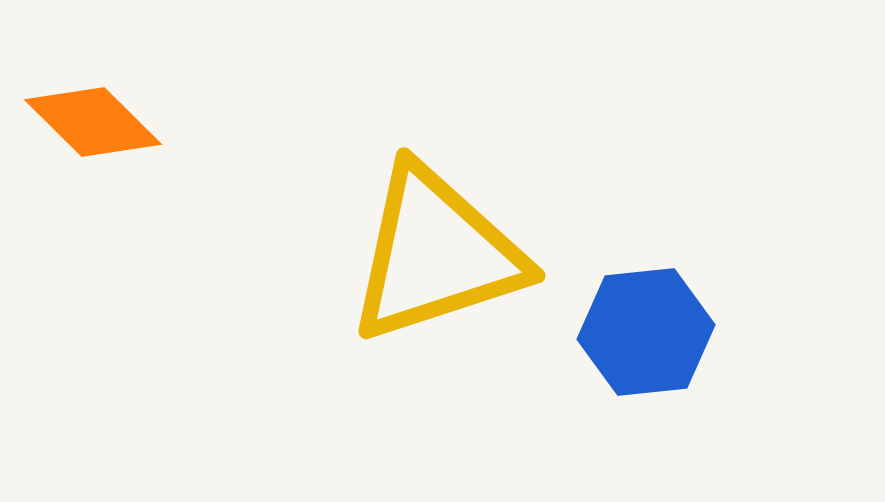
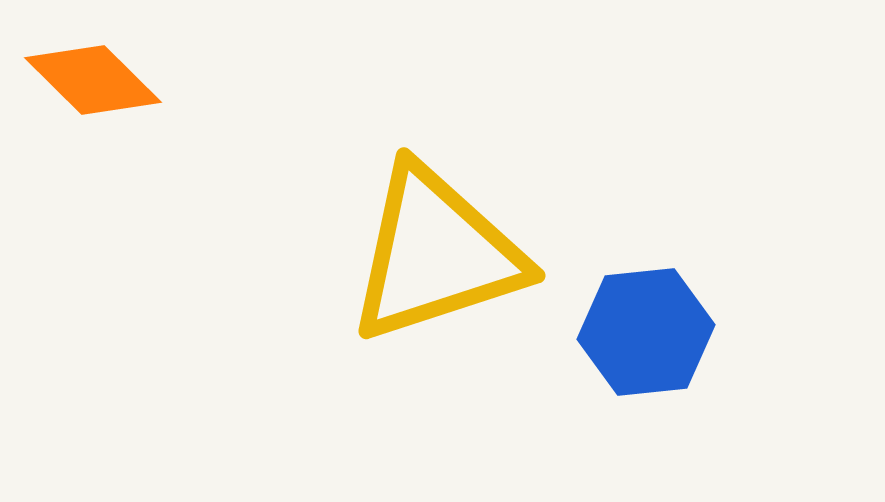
orange diamond: moved 42 px up
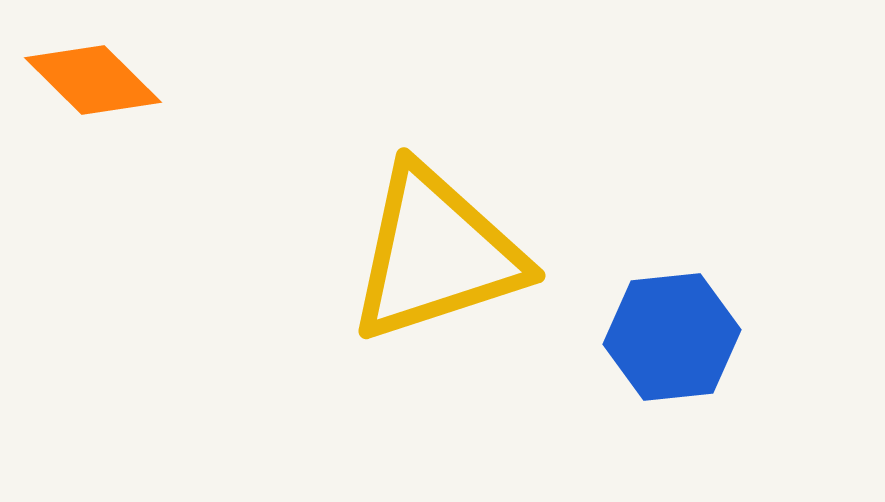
blue hexagon: moved 26 px right, 5 px down
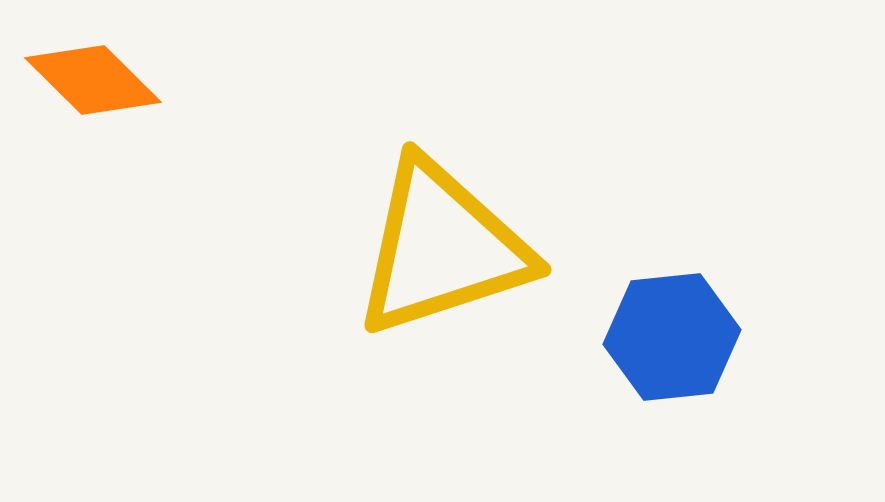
yellow triangle: moved 6 px right, 6 px up
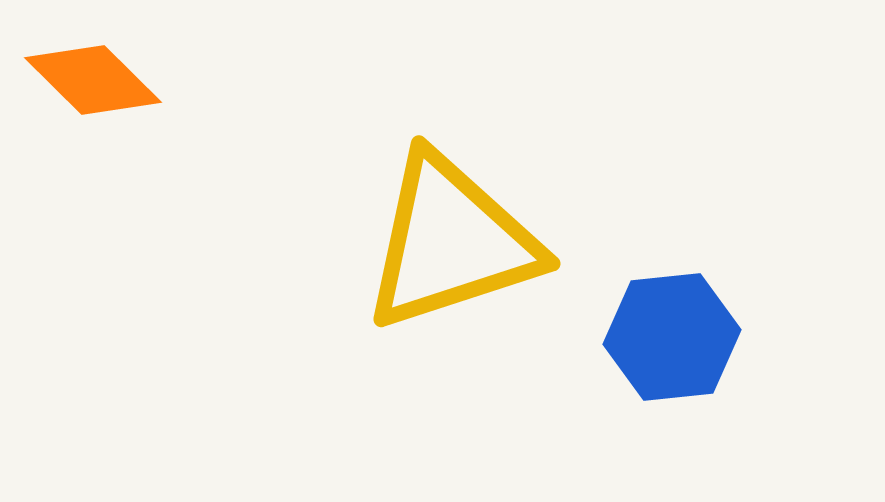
yellow triangle: moved 9 px right, 6 px up
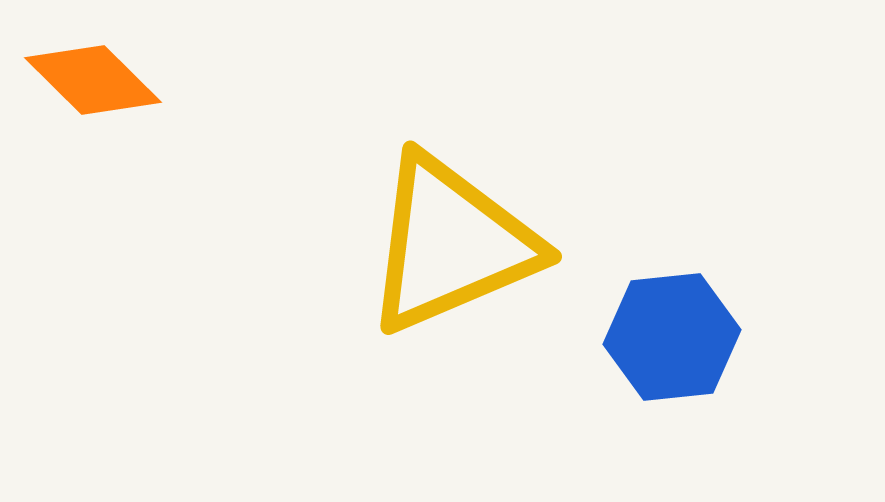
yellow triangle: moved 2 px down; rotated 5 degrees counterclockwise
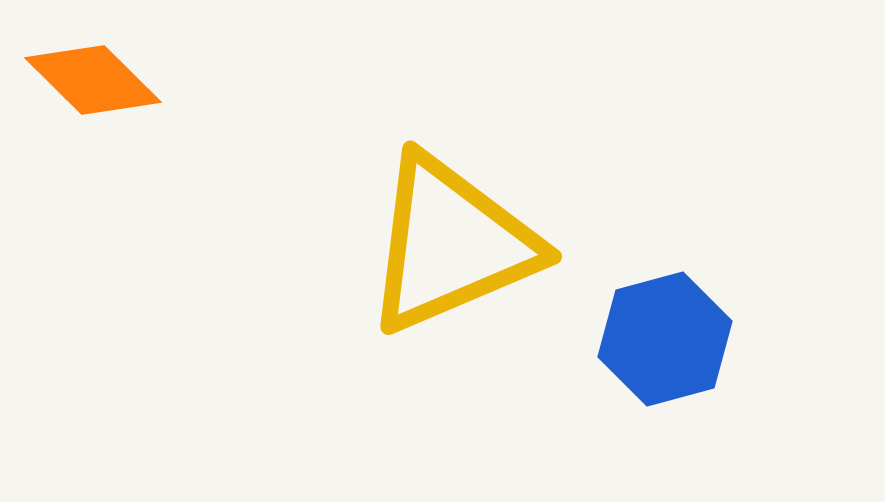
blue hexagon: moved 7 px left, 2 px down; rotated 9 degrees counterclockwise
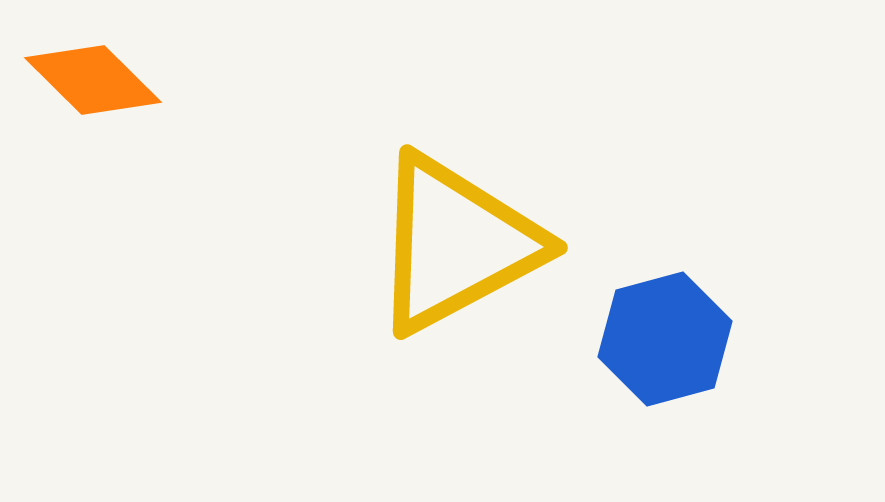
yellow triangle: moved 5 px right; rotated 5 degrees counterclockwise
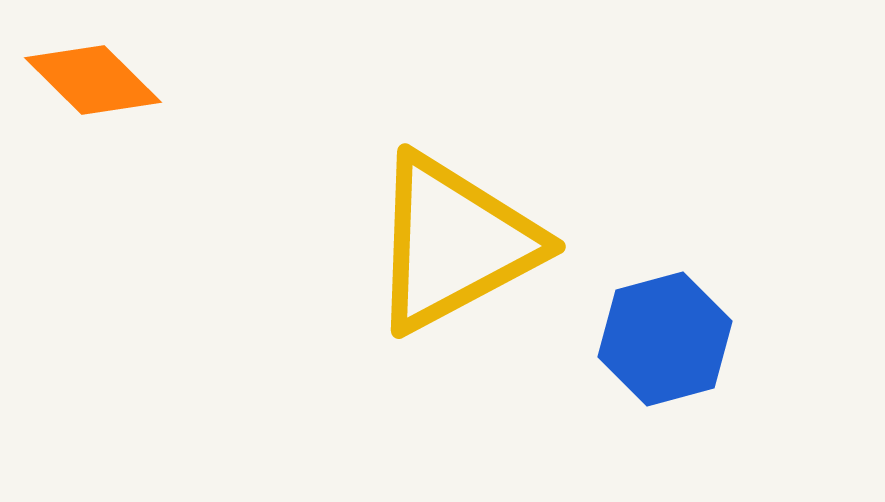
yellow triangle: moved 2 px left, 1 px up
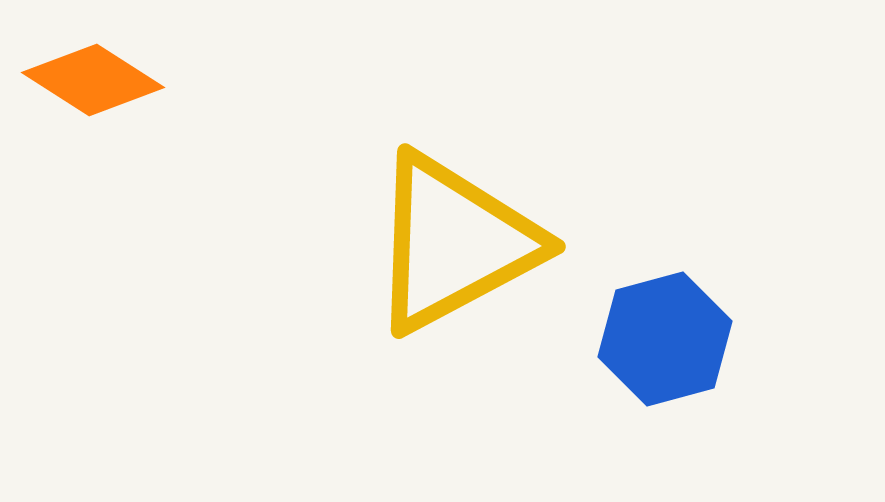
orange diamond: rotated 12 degrees counterclockwise
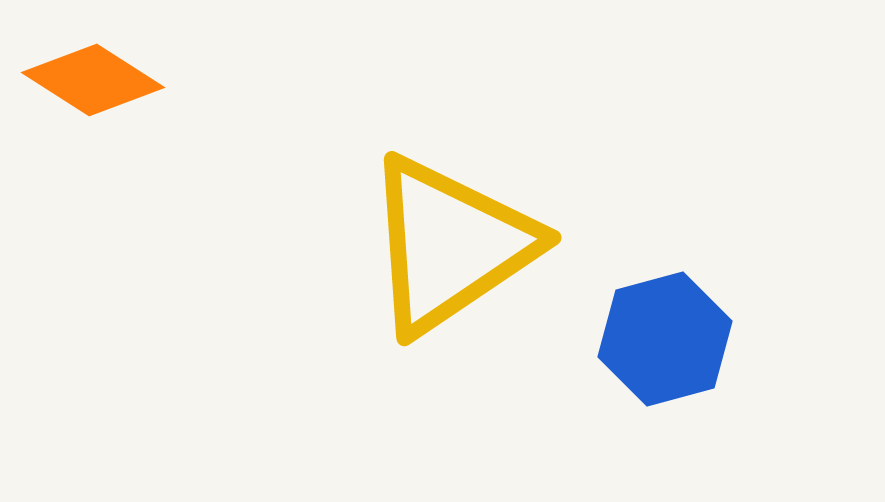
yellow triangle: moved 4 px left, 2 px down; rotated 6 degrees counterclockwise
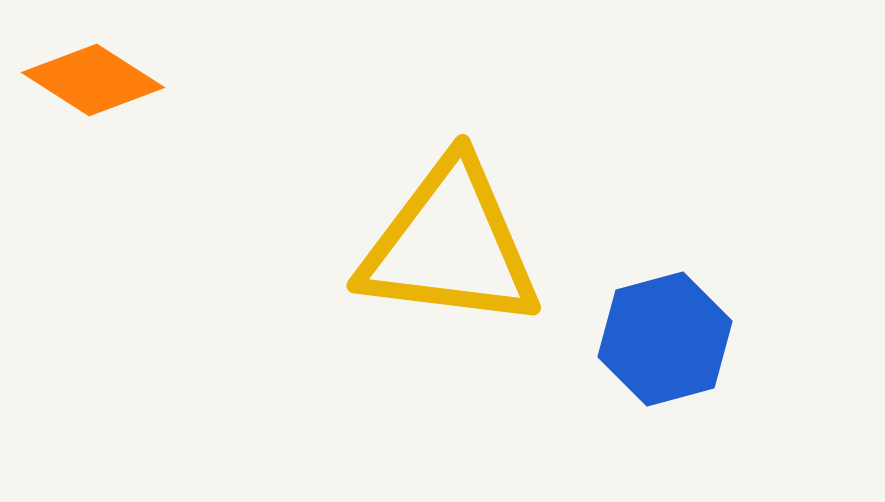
yellow triangle: rotated 41 degrees clockwise
